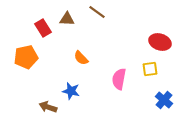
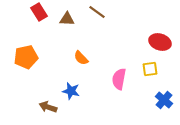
red rectangle: moved 4 px left, 16 px up
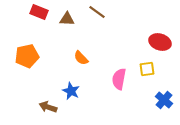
red rectangle: rotated 36 degrees counterclockwise
orange pentagon: moved 1 px right, 1 px up
yellow square: moved 3 px left
blue star: rotated 12 degrees clockwise
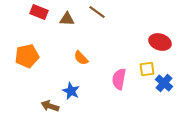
blue cross: moved 17 px up
brown arrow: moved 2 px right, 1 px up
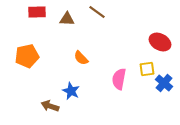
red rectangle: moved 2 px left; rotated 24 degrees counterclockwise
red ellipse: rotated 10 degrees clockwise
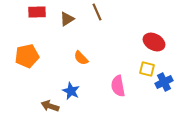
brown line: rotated 30 degrees clockwise
brown triangle: rotated 35 degrees counterclockwise
red ellipse: moved 6 px left
yellow square: rotated 21 degrees clockwise
pink semicircle: moved 1 px left, 7 px down; rotated 20 degrees counterclockwise
blue cross: moved 1 px up; rotated 24 degrees clockwise
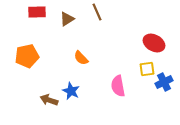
red ellipse: moved 1 px down
yellow square: rotated 21 degrees counterclockwise
brown arrow: moved 1 px left, 6 px up
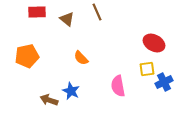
brown triangle: rotated 49 degrees counterclockwise
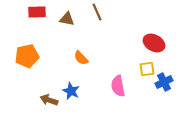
brown triangle: rotated 28 degrees counterclockwise
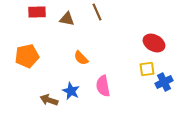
pink semicircle: moved 15 px left
